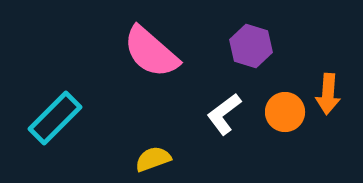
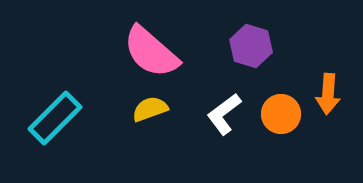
orange circle: moved 4 px left, 2 px down
yellow semicircle: moved 3 px left, 50 px up
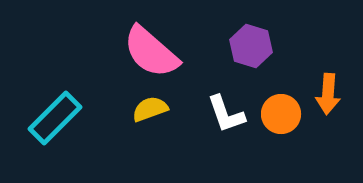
white L-shape: moved 2 px right; rotated 72 degrees counterclockwise
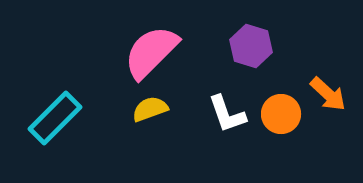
pink semicircle: rotated 94 degrees clockwise
orange arrow: rotated 51 degrees counterclockwise
white L-shape: moved 1 px right
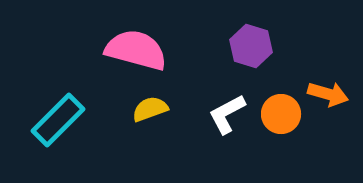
pink semicircle: moved 15 px left, 2 px up; rotated 60 degrees clockwise
orange arrow: rotated 27 degrees counterclockwise
white L-shape: rotated 81 degrees clockwise
cyan rectangle: moved 3 px right, 2 px down
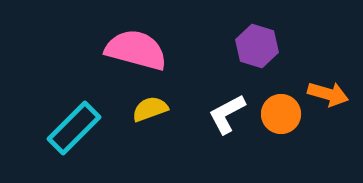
purple hexagon: moved 6 px right
cyan rectangle: moved 16 px right, 8 px down
